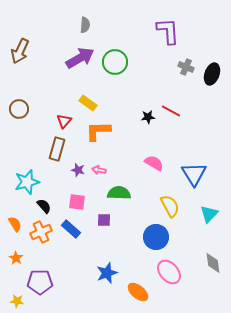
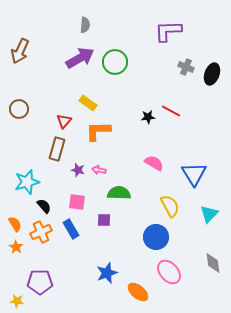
purple L-shape: rotated 88 degrees counterclockwise
blue rectangle: rotated 18 degrees clockwise
orange star: moved 11 px up
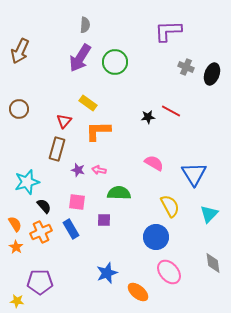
purple arrow: rotated 152 degrees clockwise
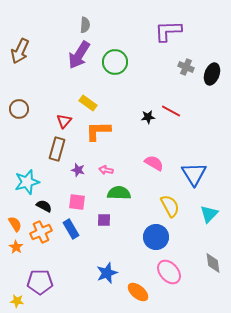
purple arrow: moved 1 px left, 3 px up
pink arrow: moved 7 px right
black semicircle: rotated 21 degrees counterclockwise
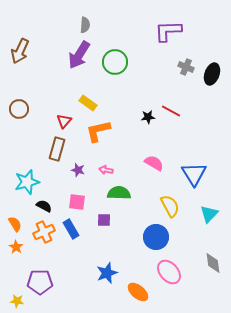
orange L-shape: rotated 12 degrees counterclockwise
orange cross: moved 3 px right
